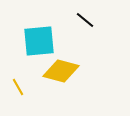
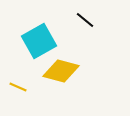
cyan square: rotated 24 degrees counterclockwise
yellow line: rotated 36 degrees counterclockwise
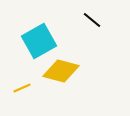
black line: moved 7 px right
yellow line: moved 4 px right, 1 px down; rotated 48 degrees counterclockwise
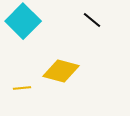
cyan square: moved 16 px left, 20 px up; rotated 16 degrees counterclockwise
yellow line: rotated 18 degrees clockwise
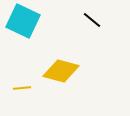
cyan square: rotated 20 degrees counterclockwise
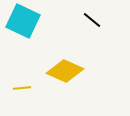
yellow diamond: moved 4 px right; rotated 9 degrees clockwise
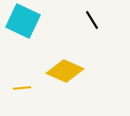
black line: rotated 18 degrees clockwise
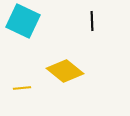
black line: moved 1 px down; rotated 30 degrees clockwise
yellow diamond: rotated 15 degrees clockwise
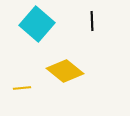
cyan square: moved 14 px right, 3 px down; rotated 16 degrees clockwise
